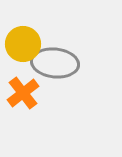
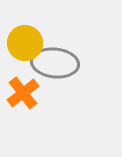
yellow circle: moved 2 px right, 1 px up
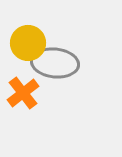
yellow circle: moved 3 px right
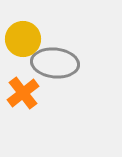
yellow circle: moved 5 px left, 4 px up
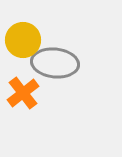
yellow circle: moved 1 px down
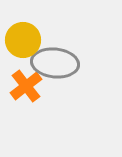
orange cross: moved 3 px right, 7 px up
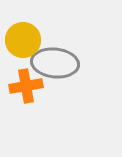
orange cross: rotated 28 degrees clockwise
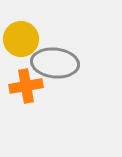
yellow circle: moved 2 px left, 1 px up
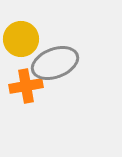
gray ellipse: rotated 27 degrees counterclockwise
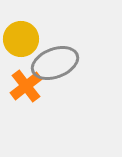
orange cross: rotated 28 degrees counterclockwise
